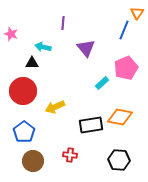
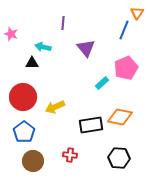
red circle: moved 6 px down
black hexagon: moved 2 px up
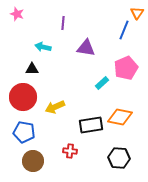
pink star: moved 6 px right, 20 px up
purple triangle: rotated 42 degrees counterclockwise
black triangle: moved 6 px down
blue pentagon: rotated 25 degrees counterclockwise
red cross: moved 4 px up
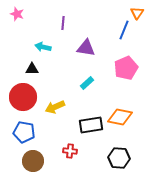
cyan rectangle: moved 15 px left
